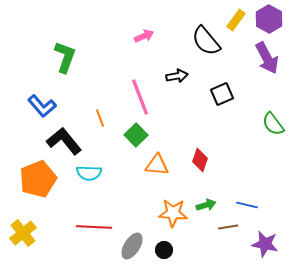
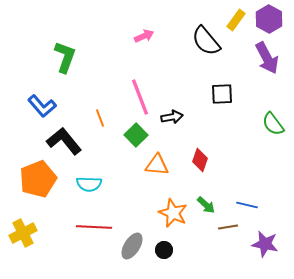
black arrow: moved 5 px left, 41 px down
black square: rotated 20 degrees clockwise
cyan semicircle: moved 11 px down
green arrow: rotated 60 degrees clockwise
orange star: rotated 20 degrees clockwise
yellow cross: rotated 12 degrees clockwise
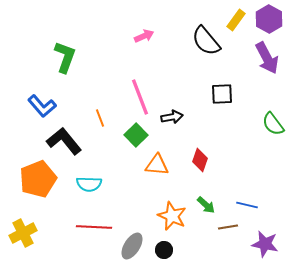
orange star: moved 1 px left, 3 px down
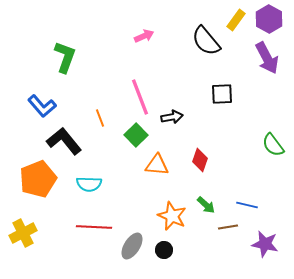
green semicircle: moved 21 px down
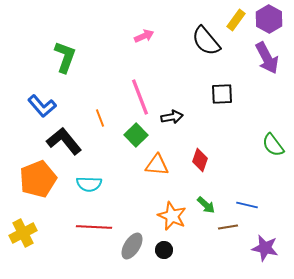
purple star: moved 4 px down
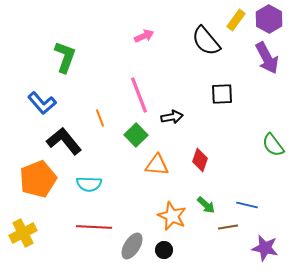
pink line: moved 1 px left, 2 px up
blue L-shape: moved 3 px up
